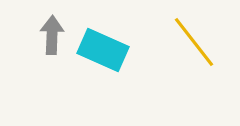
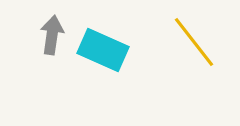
gray arrow: rotated 6 degrees clockwise
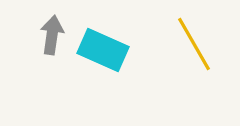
yellow line: moved 2 px down; rotated 8 degrees clockwise
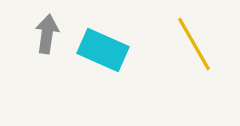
gray arrow: moved 5 px left, 1 px up
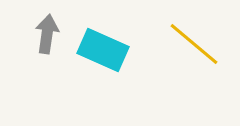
yellow line: rotated 20 degrees counterclockwise
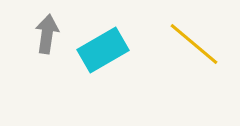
cyan rectangle: rotated 54 degrees counterclockwise
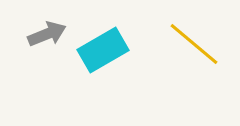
gray arrow: rotated 60 degrees clockwise
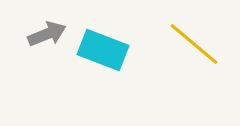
cyan rectangle: rotated 51 degrees clockwise
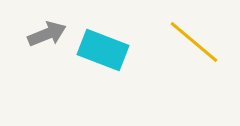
yellow line: moved 2 px up
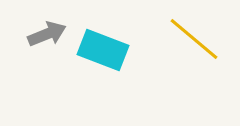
yellow line: moved 3 px up
